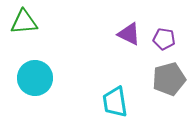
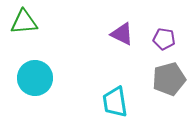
purple triangle: moved 7 px left
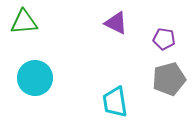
purple triangle: moved 6 px left, 11 px up
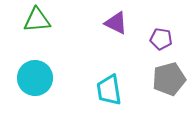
green triangle: moved 13 px right, 2 px up
purple pentagon: moved 3 px left
cyan trapezoid: moved 6 px left, 12 px up
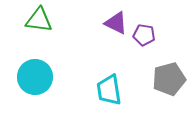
green triangle: moved 2 px right; rotated 12 degrees clockwise
purple pentagon: moved 17 px left, 4 px up
cyan circle: moved 1 px up
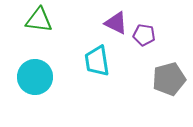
cyan trapezoid: moved 12 px left, 29 px up
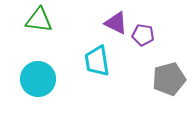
purple pentagon: moved 1 px left
cyan circle: moved 3 px right, 2 px down
